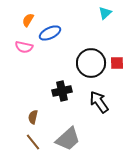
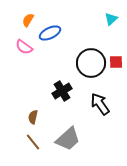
cyan triangle: moved 6 px right, 6 px down
pink semicircle: rotated 24 degrees clockwise
red square: moved 1 px left, 1 px up
black cross: rotated 18 degrees counterclockwise
black arrow: moved 1 px right, 2 px down
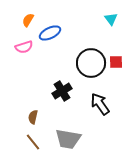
cyan triangle: rotated 24 degrees counterclockwise
pink semicircle: rotated 54 degrees counterclockwise
gray trapezoid: rotated 52 degrees clockwise
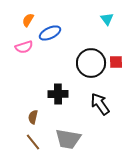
cyan triangle: moved 4 px left
black cross: moved 4 px left, 3 px down; rotated 30 degrees clockwise
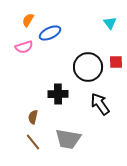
cyan triangle: moved 3 px right, 4 px down
black circle: moved 3 px left, 4 px down
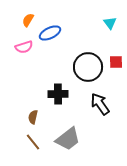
gray trapezoid: rotated 48 degrees counterclockwise
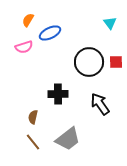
black circle: moved 1 px right, 5 px up
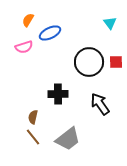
brown line: moved 5 px up
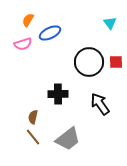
pink semicircle: moved 1 px left, 3 px up
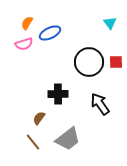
orange semicircle: moved 1 px left, 3 px down
pink semicircle: moved 1 px right
brown semicircle: moved 6 px right, 1 px down; rotated 24 degrees clockwise
brown line: moved 5 px down
